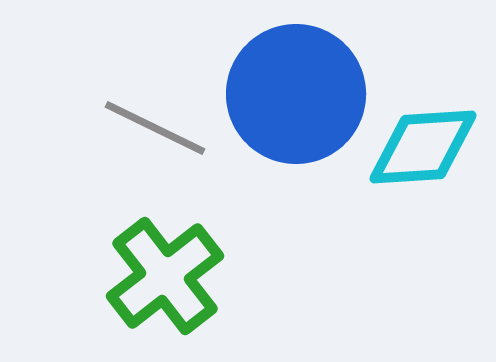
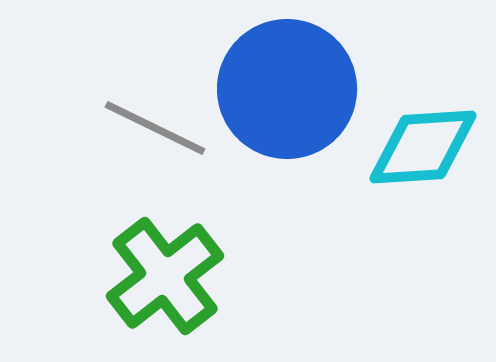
blue circle: moved 9 px left, 5 px up
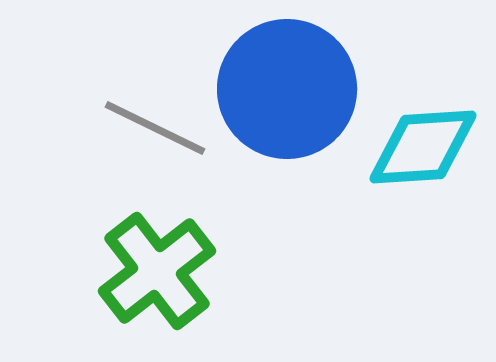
green cross: moved 8 px left, 5 px up
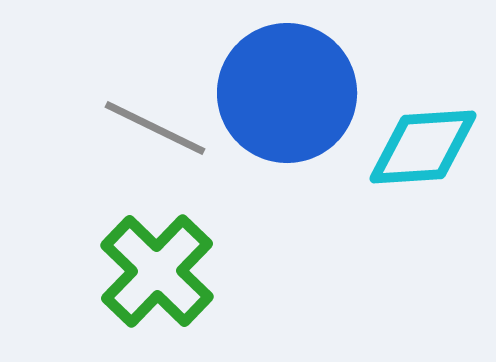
blue circle: moved 4 px down
green cross: rotated 8 degrees counterclockwise
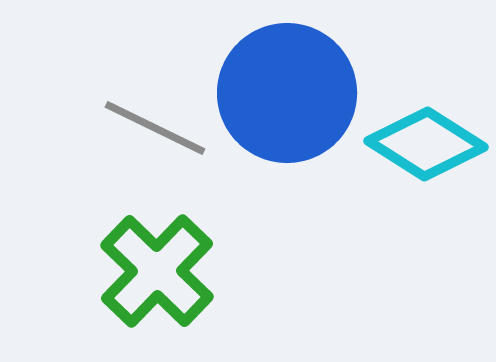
cyan diamond: moved 3 px right, 3 px up; rotated 36 degrees clockwise
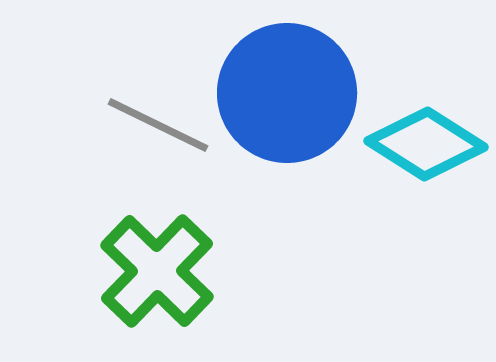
gray line: moved 3 px right, 3 px up
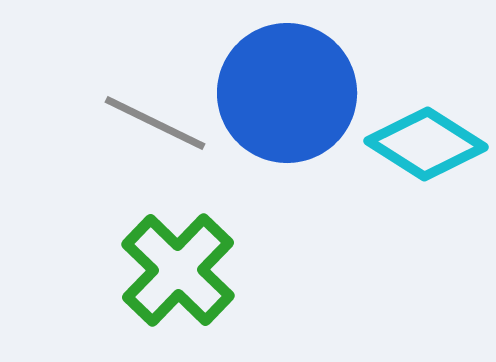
gray line: moved 3 px left, 2 px up
green cross: moved 21 px right, 1 px up
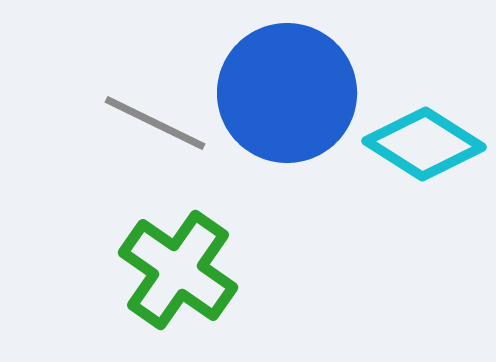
cyan diamond: moved 2 px left
green cross: rotated 9 degrees counterclockwise
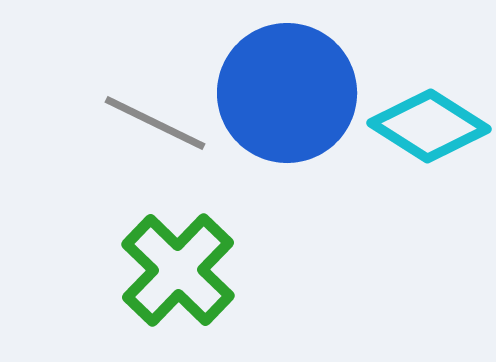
cyan diamond: moved 5 px right, 18 px up
green cross: rotated 9 degrees clockwise
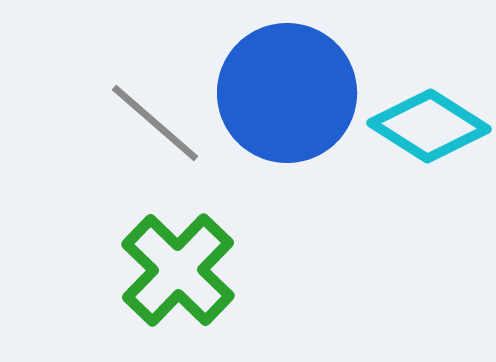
gray line: rotated 15 degrees clockwise
